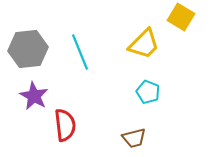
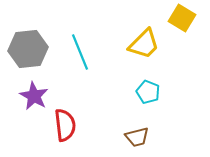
yellow square: moved 1 px right, 1 px down
brown trapezoid: moved 3 px right, 1 px up
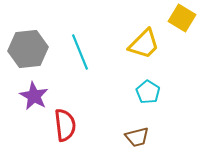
cyan pentagon: rotated 10 degrees clockwise
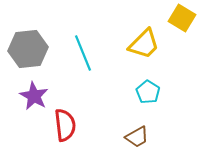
cyan line: moved 3 px right, 1 px down
brown trapezoid: rotated 15 degrees counterclockwise
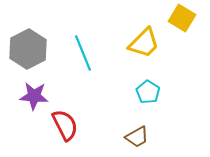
yellow trapezoid: moved 1 px up
gray hexagon: rotated 21 degrees counterclockwise
purple star: rotated 24 degrees counterclockwise
red semicircle: rotated 20 degrees counterclockwise
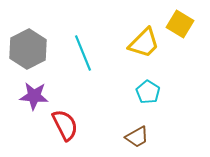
yellow square: moved 2 px left, 6 px down
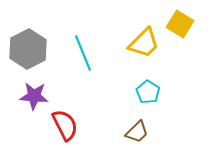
brown trapezoid: moved 5 px up; rotated 15 degrees counterclockwise
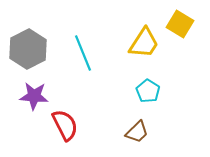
yellow trapezoid: rotated 12 degrees counterclockwise
cyan pentagon: moved 1 px up
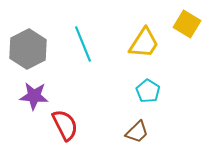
yellow square: moved 7 px right
cyan line: moved 9 px up
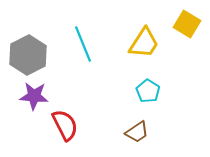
gray hexagon: moved 6 px down
brown trapezoid: rotated 10 degrees clockwise
